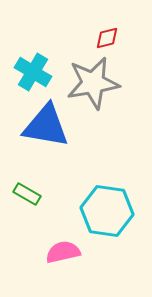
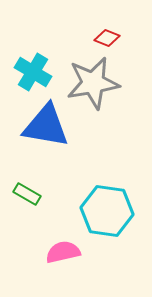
red diamond: rotated 35 degrees clockwise
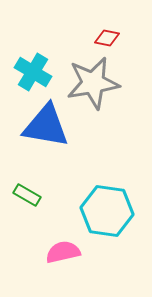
red diamond: rotated 10 degrees counterclockwise
green rectangle: moved 1 px down
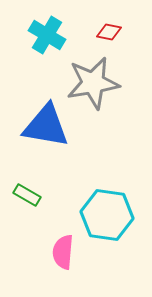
red diamond: moved 2 px right, 6 px up
cyan cross: moved 14 px right, 37 px up
cyan hexagon: moved 4 px down
pink semicircle: rotated 72 degrees counterclockwise
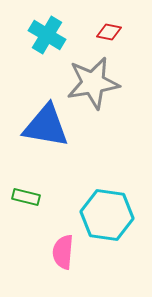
green rectangle: moved 1 px left, 2 px down; rotated 16 degrees counterclockwise
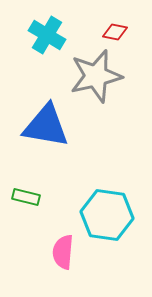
red diamond: moved 6 px right
gray star: moved 3 px right, 7 px up; rotated 4 degrees counterclockwise
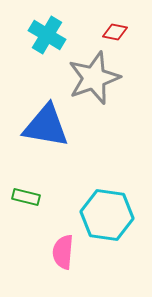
gray star: moved 2 px left, 2 px down; rotated 6 degrees counterclockwise
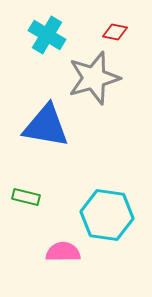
gray star: rotated 4 degrees clockwise
pink semicircle: rotated 84 degrees clockwise
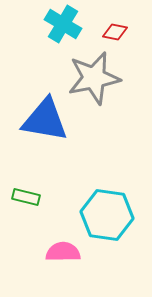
cyan cross: moved 16 px right, 11 px up
gray star: rotated 4 degrees clockwise
blue triangle: moved 1 px left, 6 px up
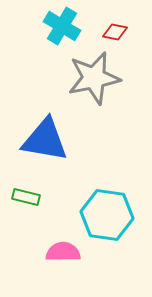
cyan cross: moved 1 px left, 2 px down
blue triangle: moved 20 px down
